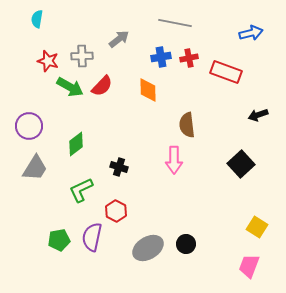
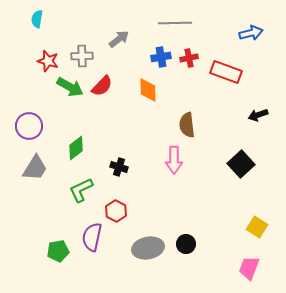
gray line: rotated 12 degrees counterclockwise
green diamond: moved 4 px down
green pentagon: moved 1 px left, 11 px down
gray ellipse: rotated 20 degrees clockwise
pink trapezoid: moved 2 px down
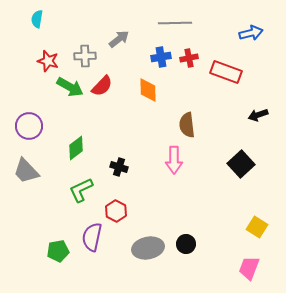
gray cross: moved 3 px right
gray trapezoid: moved 9 px left, 3 px down; rotated 104 degrees clockwise
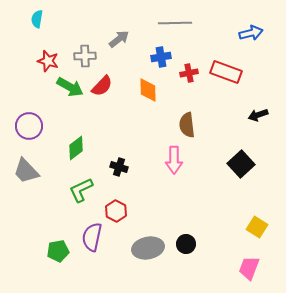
red cross: moved 15 px down
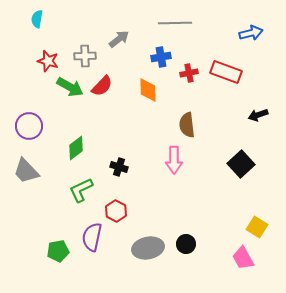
pink trapezoid: moved 6 px left, 10 px up; rotated 50 degrees counterclockwise
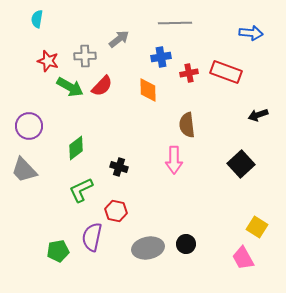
blue arrow: rotated 20 degrees clockwise
gray trapezoid: moved 2 px left, 1 px up
red hexagon: rotated 15 degrees counterclockwise
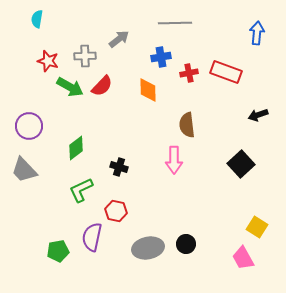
blue arrow: moved 6 px right; rotated 90 degrees counterclockwise
